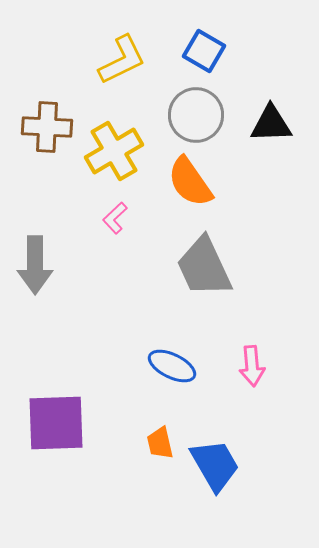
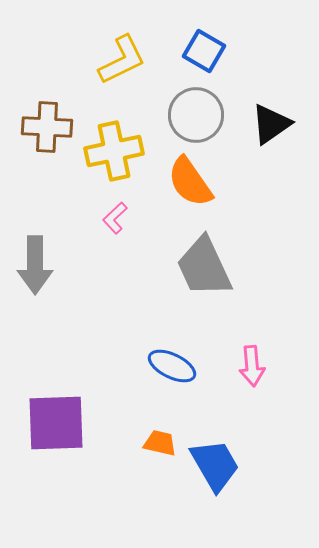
black triangle: rotated 33 degrees counterclockwise
yellow cross: rotated 18 degrees clockwise
orange trapezoid: rotated 116 degrees clockwise
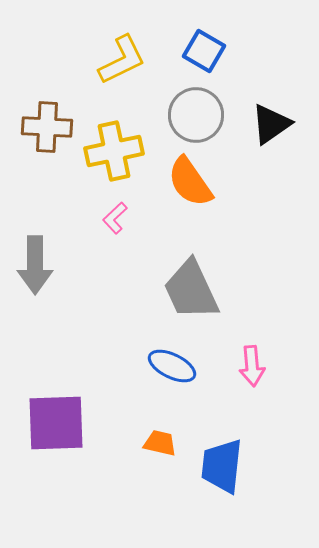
gray trapezoid: moved 13 px left, 23 px down
blue trapezoid: moved 7 px right, 1 px down; rotated 144 degrees counterclockwise
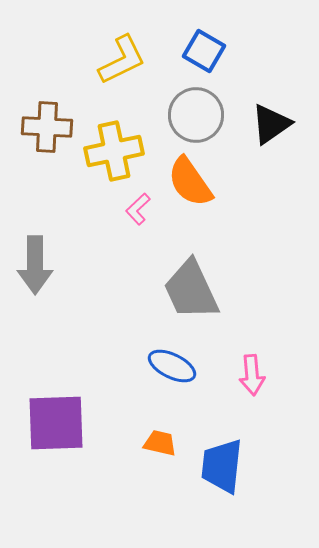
pink L-shape: moved 23 px right, 9 px up
pink arrow: moved 9 px down
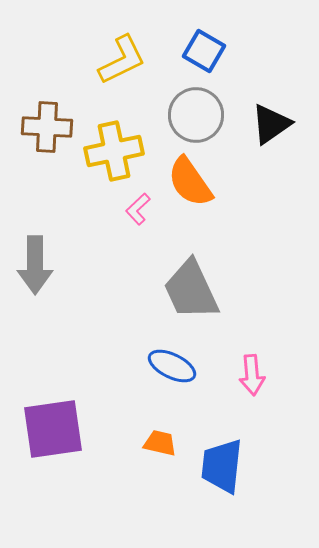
purple square: moved 3 px left, 6 px down; rotated 6 degrees counterclockwise
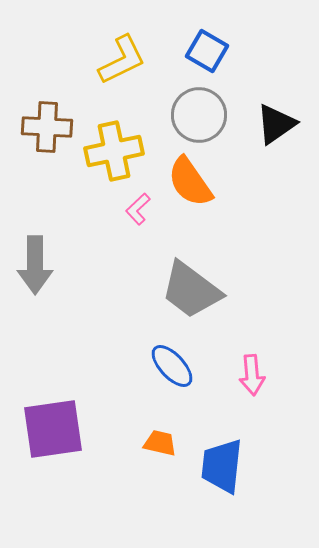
blue square: moved 3 px right
gray circle: moved 3 px right
black triangle: moved 5 px right
gray trapezoid: rotated 28 degrees counterclockwise
blue ellipse: rotated 21 degrees clockwise
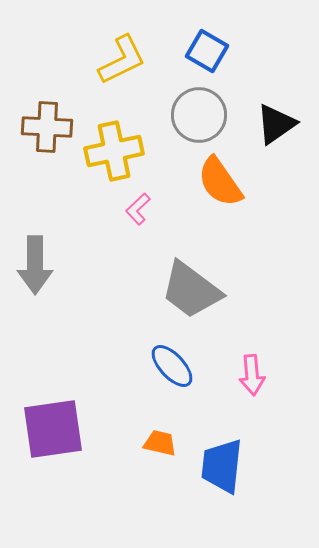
orange semicircle: moved 30 px right
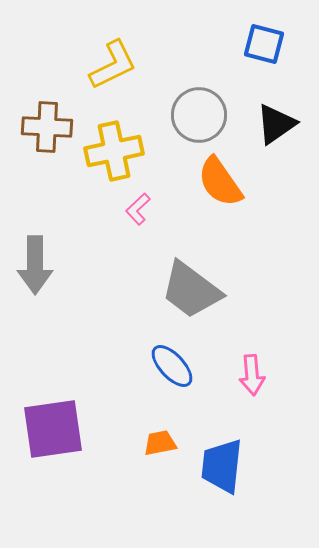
blue square: moved 57 px right, 7 px up; rotated 15 degrees counterclockwise
yellow L-shape: moved 9 px left, 5 px down
orange trapezoid: rotated 24 degrees counterclockwise
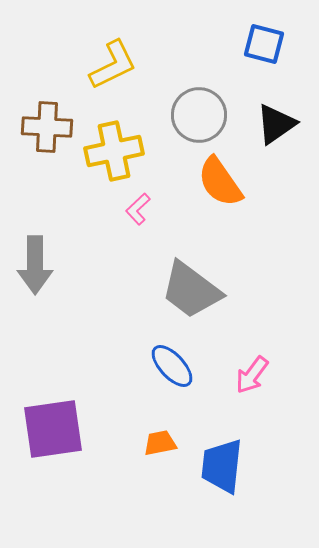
pink arrow: rotated 42 degrees clockwise
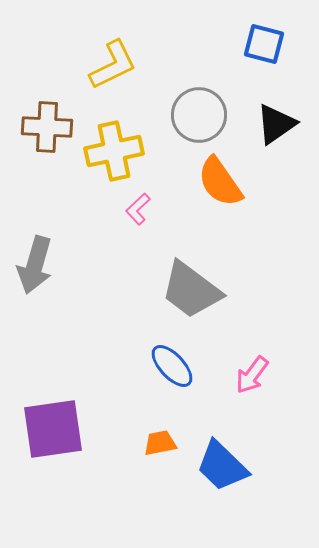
gray arrow: rotated 16 degrees clockwise
blue trapezoid: rotated 52 degrees counterclockwise
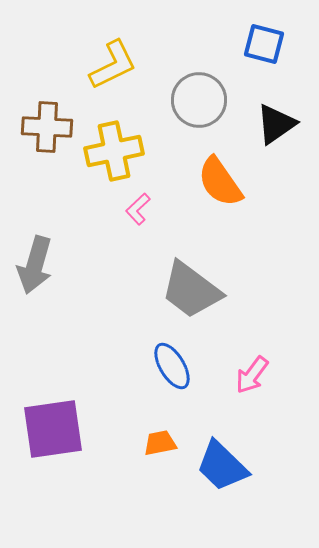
gray circle: moved 15 px up
blue ellipse: rotated 12 degrees clockwise
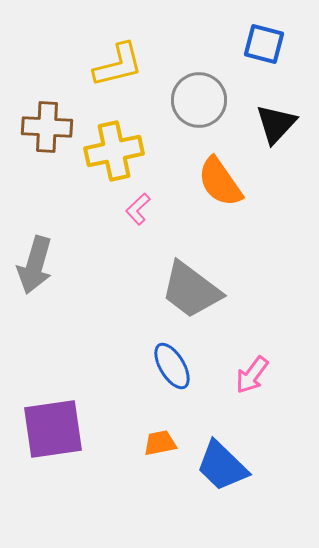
yellow L-shape: moved 5 px right; rotated 12 degrees clockwise
black triangle: rotated 12 degrees counterclockwise
